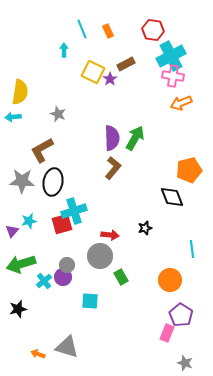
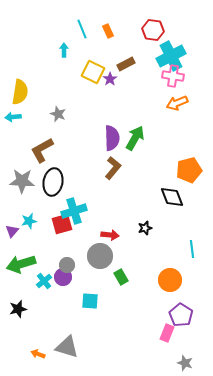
orange arrow at (181, 103): moved 4 px left
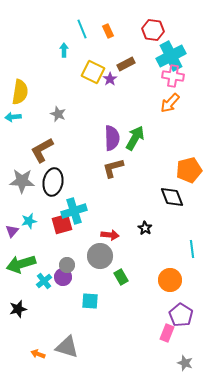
orange arrow at (177, 103): moved 7 px left; rotated 25 degrees counterclockwise
brown L-shape at (113, 168): rotated 145 degrees counterclockwise
black star at (145, 228): rotated 24 degrees counterclockwise
